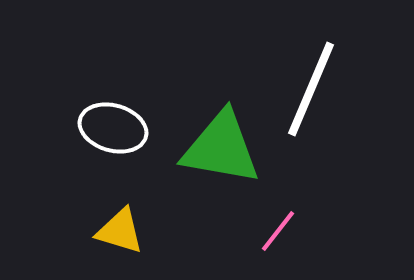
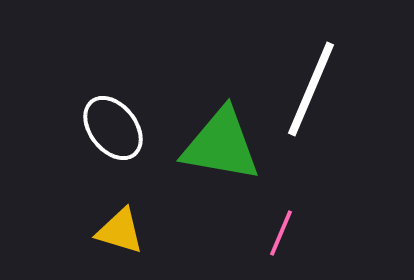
white ellipse: rotated 36 degrees clockwise
green triangle: moved 3 px up
pink line: moved 3 px right, 2 px down; rotated 15 degrees counterclockwise
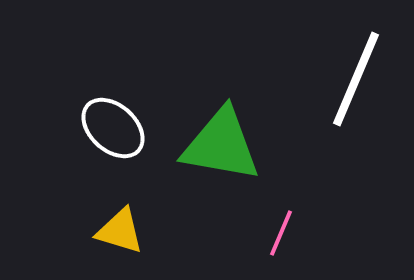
white line: moved 45 px right, 10 px up
white ellipse: rotated 10 degrees counterclockwise
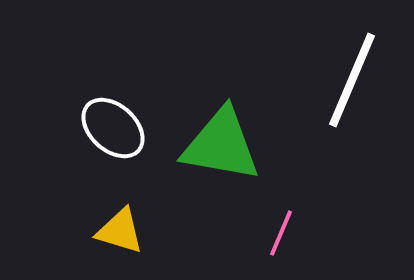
white line: moved 4 px left, 1 px down
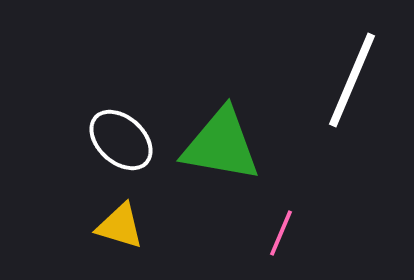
white ellipse: moved 8 px right, 12 px down
yellow triangle: moved 5 px up
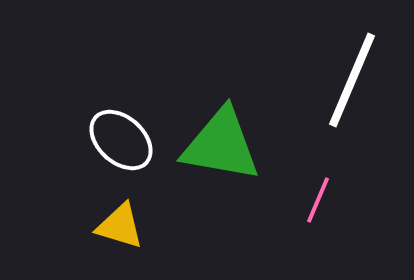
pink line: moved 37 px right, 33 px up
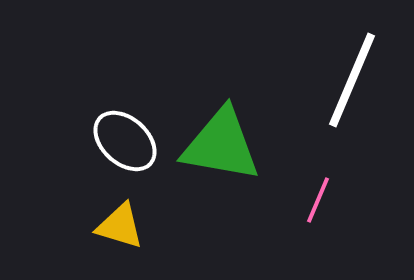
white ellipse: moved 4 px right, 1 px down
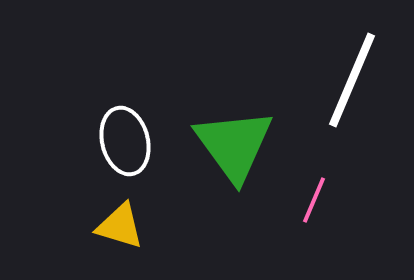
white ellipse: rotated 34 degrees clockwise
green triangle: moved 13 px right; rotated 44 degrees clockwise
pink line: moved 4 px left
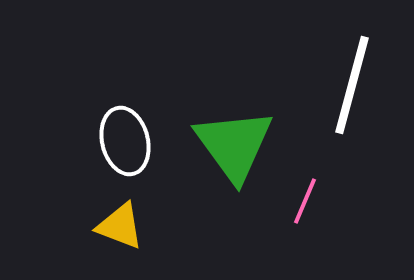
white line: moved 5 px down; rotated 8 degrees counterclockwise
pink line: moved 9 px left, 1 px down
yellow triangle: rotated 4 degrees clockwise
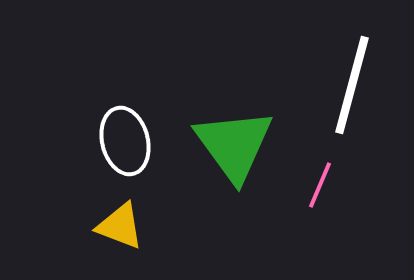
pink line: moved 15 px right, 16 px up
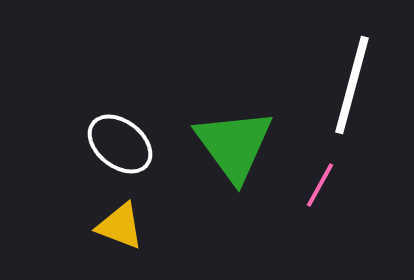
white ellipse: moved 5 px left, 3 px down; rotated 38 degrees counterclockwise
pink line: rotated 6 degrees clockwise
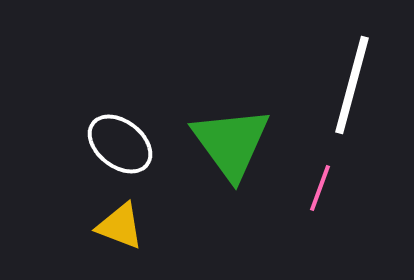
green triangle: moved 3 px left, 2 px up
pink line: moved 3 px down; rotated 9 degrees counterclockwise
